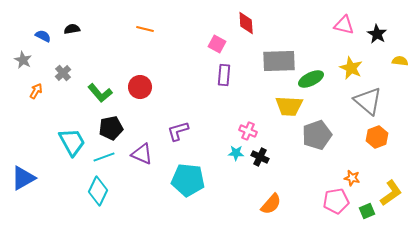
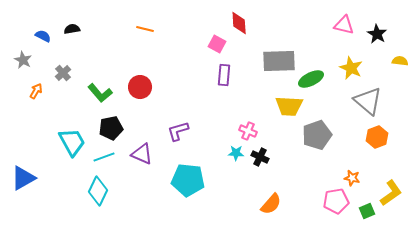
red diamond: moved 7 px left
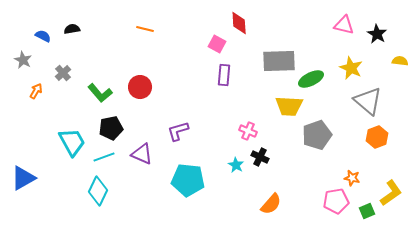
cyan star: moved 12 px down; rotated 28 degrees clockwise
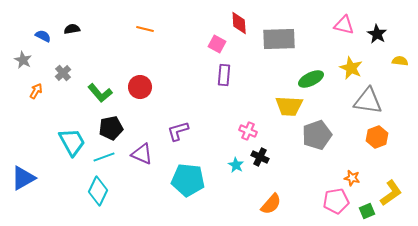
gray rectangle: moved 22 px up
gray triangle: rotated 32 degrees counterclockwise
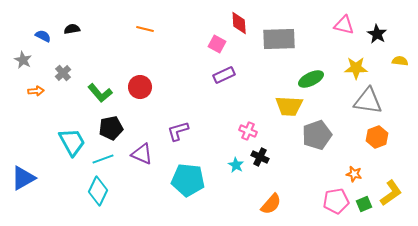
yellow star: moved 5 px right; rotated 25 degrees counterclockwise
purple rectangle: rotated 60 degrees clockwise
orange arrow: rotated 56 degrees clockwise
cyan line: moved 1 px left, 2 px down
orange star: moved 2 px right, 4 px up
green square: moved 3 px left, 7 px up
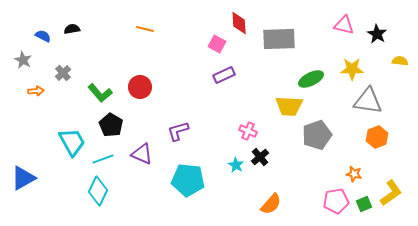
yellow star: moved 4 px left, 1 px down
black pentagon: moved 3 px up; rotated 30 degrees counterclockwise
black cross: rotated 24 degrees clockwise
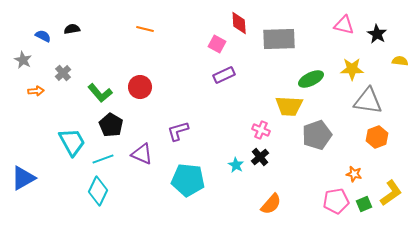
pink cross: moved 13 px right, 1 px up
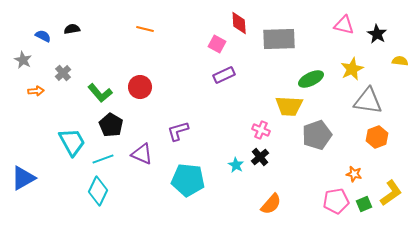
yellow star: rotated 25 degrees counterclockwise
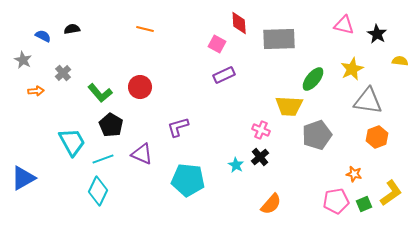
green ellipse: moved 2 px right; rotated 25 degrees counterclockwise
purple L-shape: moved 4 px up
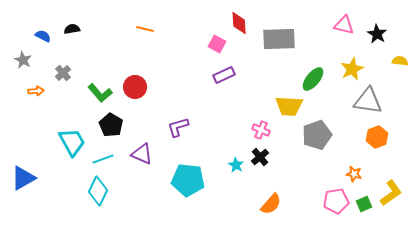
red circle: moved 5 px left
